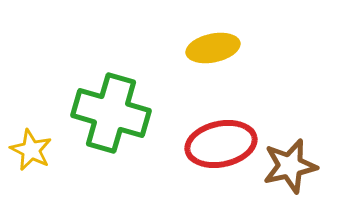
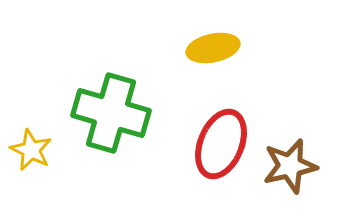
red ellipse: rotated 56 degrees counterclockwise
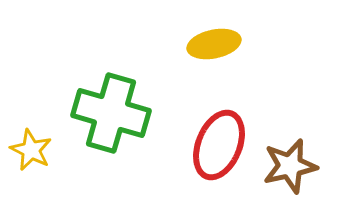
yellow ellipse: moved 1 px right, 4 px up
red ellipse: moved 2 px left, 1 px down
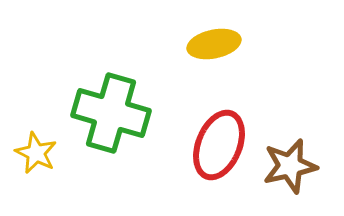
yellow star: moved 5 px right, 3 px down
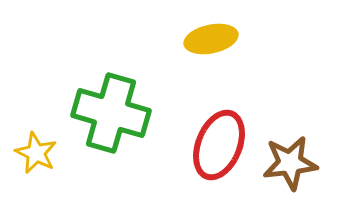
yellow ellipse: moved 3 px left, 5 px up
brown star: moved 3 px up; rotated 6 degrees clockwise
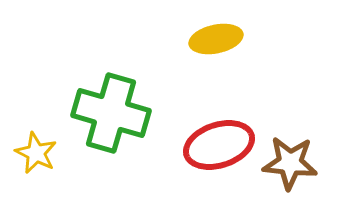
yellow ellipse: moved 5 px right
red ellipse: rotated 50 degrees clockwise
brown star: rotated 12 degrees clockwise
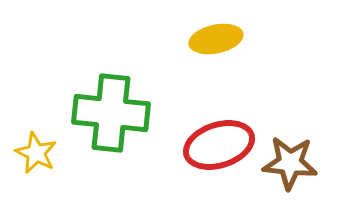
green cross: rotated 10 degrees counterclockwise
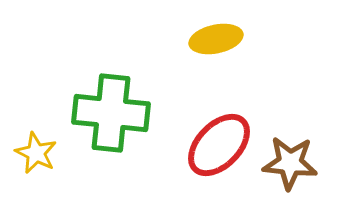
red ellipse: rotated 28 degrees counterclockwise
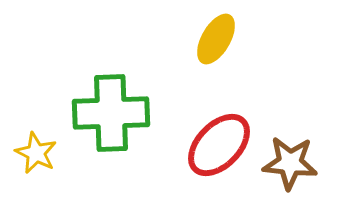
yellow ellipse: rotated 48 degrees counterclockwise
green cross: rotated 8 degrees counterclockwise
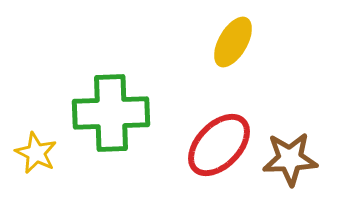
yellow ellipse: moved 17 px right, 3 px down
brown star: moved 4 px up; rotated 8 degrees counterclockwise
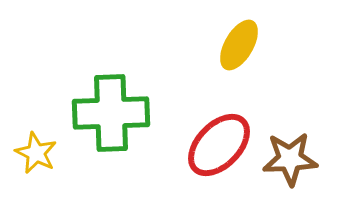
yellow ellipse: moved 6 px right, 3 px down
